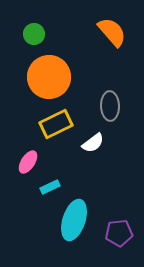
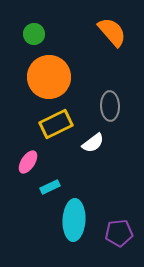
cyan ellipse: rotated 15 degrees counterclockwise
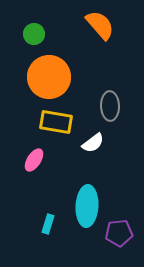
orange semicircle: moved 12 px left, 7 px up
yellow rectangle: moved 2 px up; rotated 36 degrees clockwise
pink ellipse: moved 6 px right, 2 px up
cyan rectangle: moved 2 px left, 37 px down; rotated 48 degrees counterclockwise
cyan ellipse: moved 13 px right, 14 px up
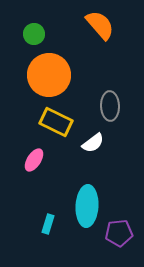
orange circle: moved 2 px up
yellow rectangle: rotated 16 degrees clockwise
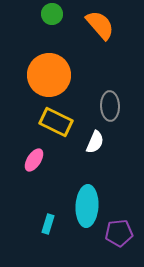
green circle: moved 18 px right, 20 px up
white semicircle: moved 2 px right, 1 px up; rotated 30 degrees counterclockwise
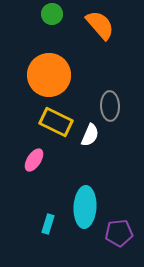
white semicircle: moved 5 px left, 7 px up
cyan ellipse: moved 2 px left, 1 px down
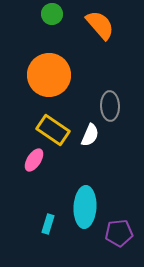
yellow rectangle: moved 3 px left, 8 px down; rotated 8 degrees clockwise
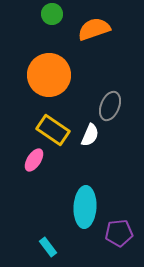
orange semicircle: moved 6 px left, 4 px down; rotated 68 degrees counterclockwise
gray ellipse: rotated 24 degrees clockwise
cyan rectangle: moved 23 px down; rotated 54 degrees counterclockwise
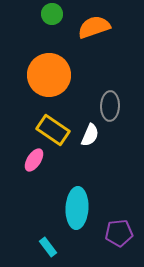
orange semicircle: moved 2 px up
gray ellipse: rotated 20 degrees counterclockwise
cyan ellipse: moved 8 px left, 1 px down
